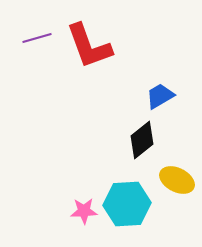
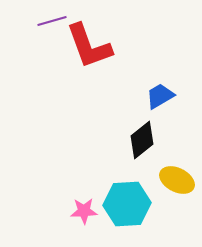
purple line: moved 15 px right, 17 px up
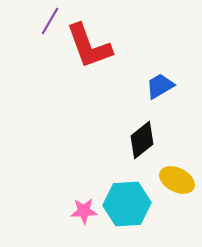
purple line: moved 2 px left; rotated 44 degrees counterclockwise
blue trapezoid: moved 10 px up
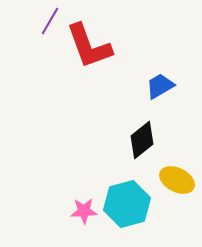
cyan hexagon: rotated 12 degrees counterclockwise
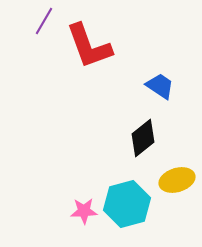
purple line: moved 6 px left
blue trapezoid: rotated 64 degrees clockwise
black diamond: moved 1 px right, 2 px up
yellow ellipse: rotated 44 degrees counterclockwise
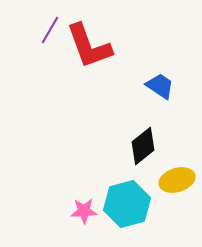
purple line: moved 6 px right, 9 px down
black diamond: moved 8 px down
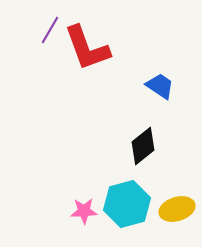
red L-shape: moved 2 px left, 2 px down
yellow ellipse: moved 29 px down
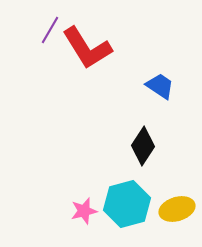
red L-shape: rotated 12 degrees counterclockwise
black diamond: rotated 18 degrees counterclockwise
pink star: rotated 12 degrees counterclockwise
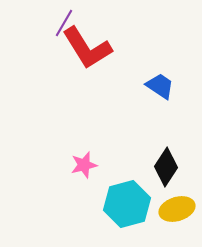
purple line: moved 14 px right, 7 px up
black diamond: moved 23 px right, 21 px down
pink star: moved 46 px up
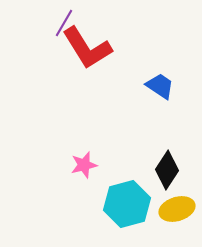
black diamond: moved 1 px right, 3 px down
